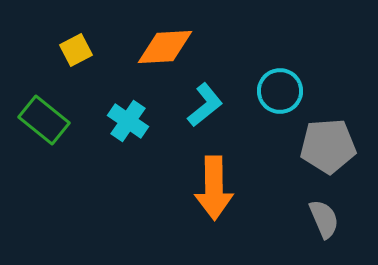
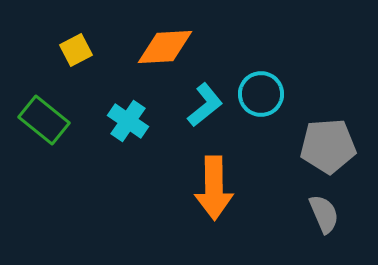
cyan circle: moved 19 px left, 3 px down
gray semicircle: moved 5 px up
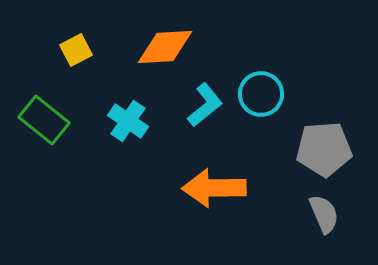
gray pentagon: moved 4 px left, 3 px down
orange arrow: rotated 90 degrees clockwise
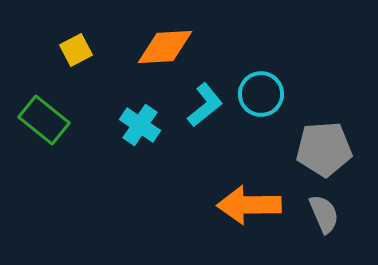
cyan cross: moved 12 px right, 4 px down
orange arrow: moved 35 px right, 17 px down
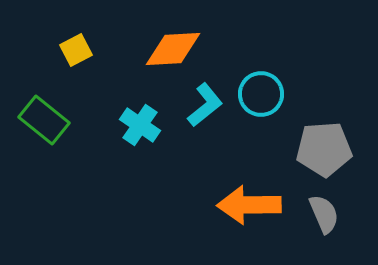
orange diamond: moved 8 px right, 2 px down
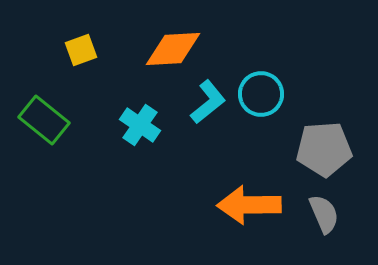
yellow square: moved 5 px right; rotated 8 degrees clockwise
cyan L-shape: moved 3 px right, 3 px up
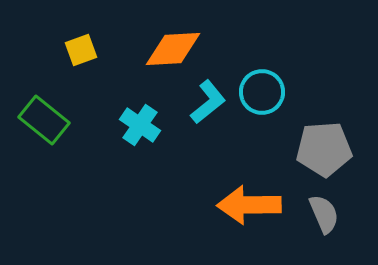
cyan circle: moved 1 px right, 2 px up
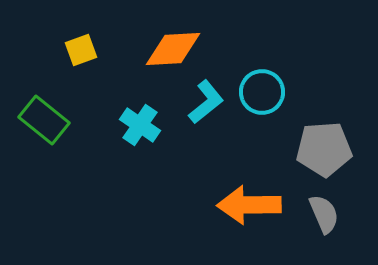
cyan L-shape: moved 2 px left
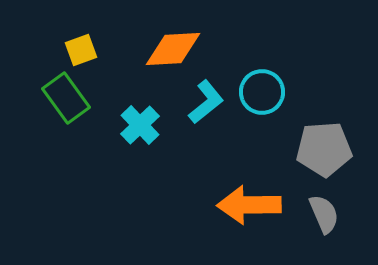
green rectangle: moved 22 px right, 22 px up; rotated 15 degrees clockwise
cyan cross: rotated 12 degrees clockwise
